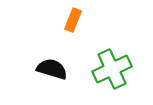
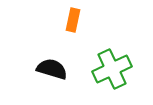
orange rectangle: rotated 10 degrees counterclockwise
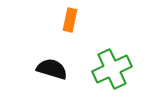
orange rectangle: moved 3 px left
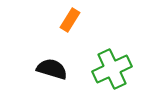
orange rectangle: rotated 20 degrees clockwise
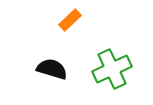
orange rectangle: rotated 15 degrees clockwise
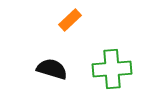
green cross: rotated 21 degrees clockwise
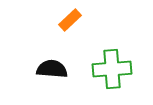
black semicircle: rotated 12 degrees counterclockwise
